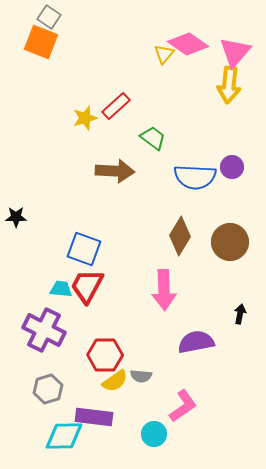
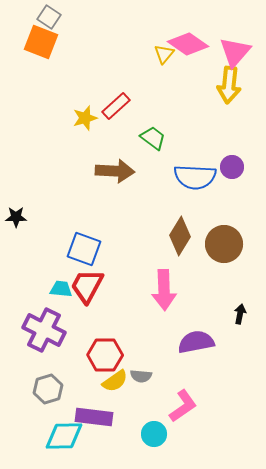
brown circle: moved 6 px left, 2 px down
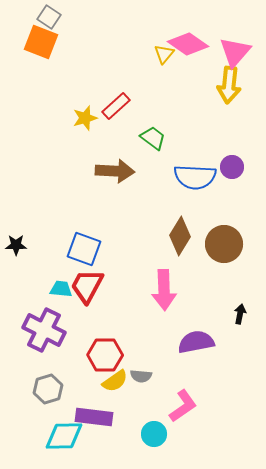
black star: moved 28 px down
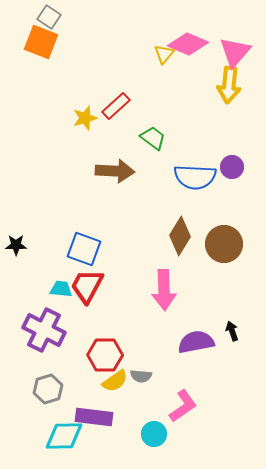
pink diamond: rotated 12 degrees counterclockwise
black arrow: moved 8 px left, 17 px down; rotated 30 degrees counterclockwise
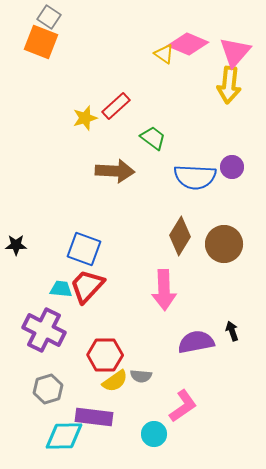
yellow triangle: rotated 35 degrees counterclockwise
red trapezoid: rotated 15 degrees clockwise
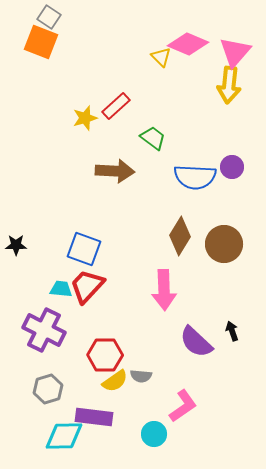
yellow triangle: moved 3 px left, 3 px down; rotated 10 degrees clockwise
purple semicircle: rotated 126 degrees counterclockwise
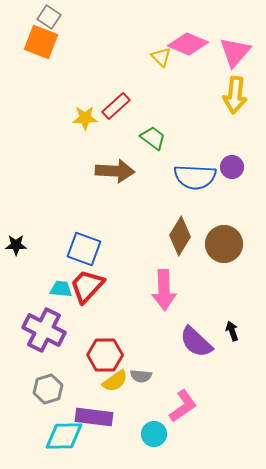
yellow arrow: moved 6 px right, 10 px down
yellow star: rotated 15 degrees clockwise
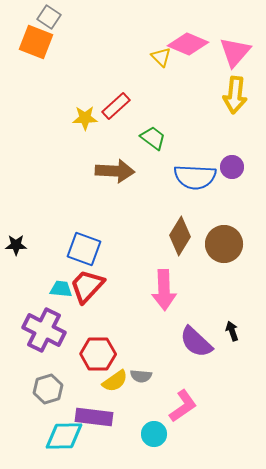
orange square: moved 5 px left
red hexagon: moved 7 px left, 1 px up
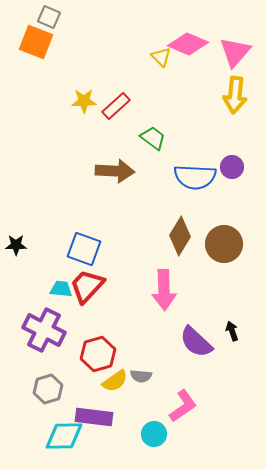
gray square: rotated 10 degrees counterclockwise
yellow star: moved 1 px left, 17 px up
red hexagon: rotated 16 degrees counterclockwise
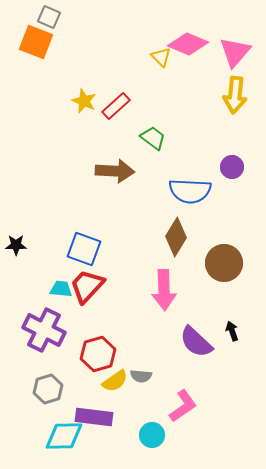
yellow star: rotated 25 degrees clockwise
blue semicircle: moved 5 px left, 14 px down
brown diamond: moved 4 px left, 1 px down
brown circle: moved 19 px down
cyan circle: moved 2 px left, 1 px down
